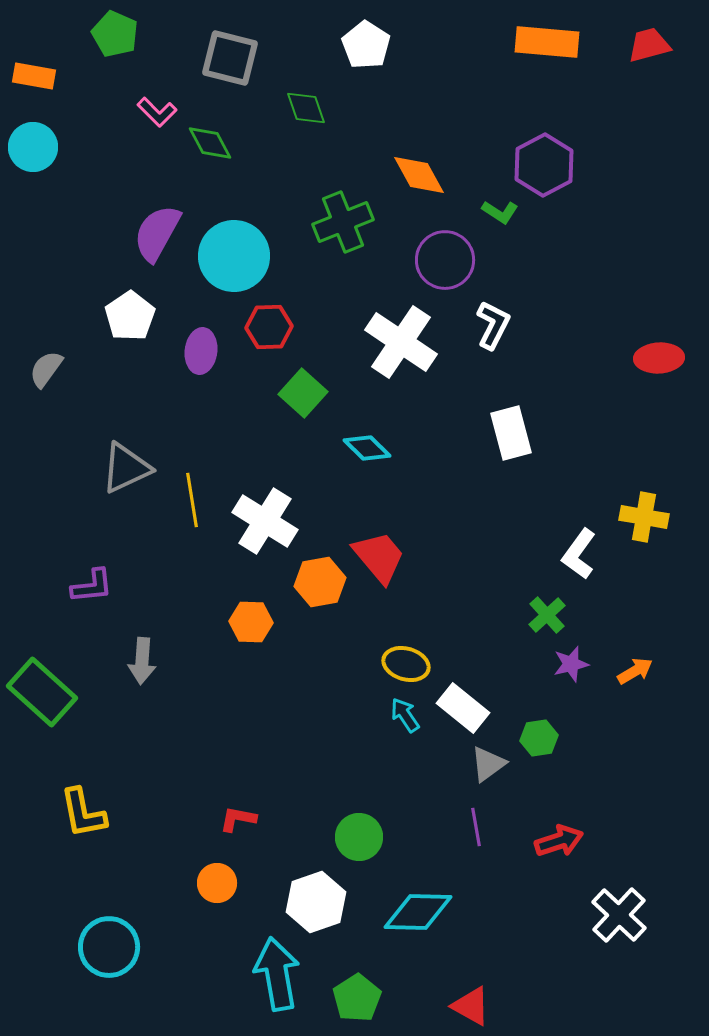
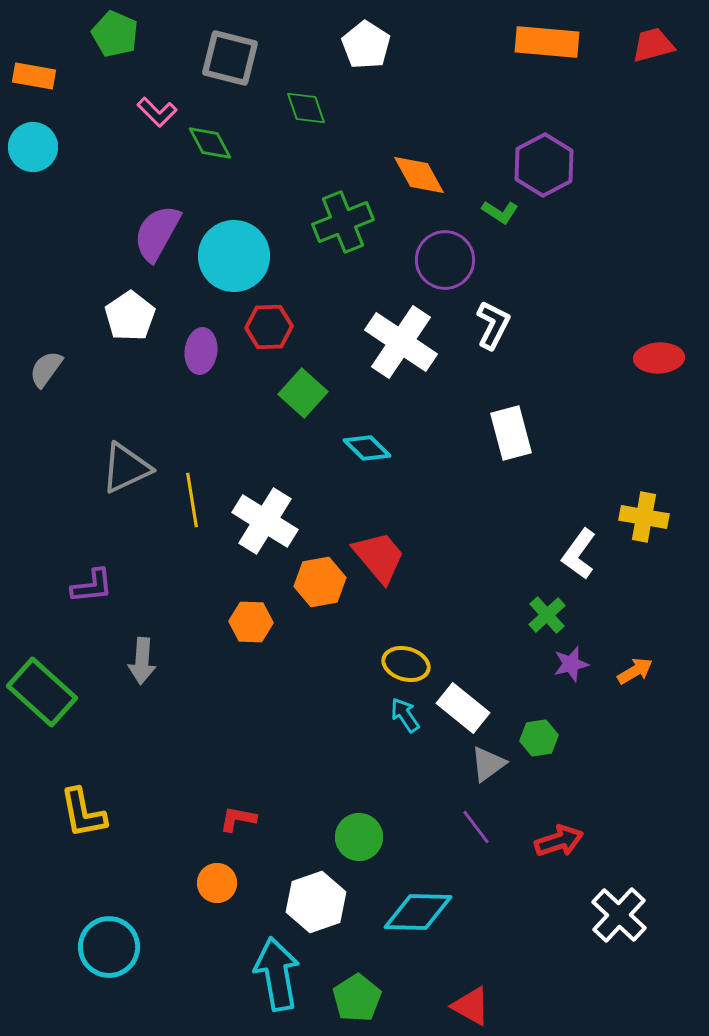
red trapezoid at (649, 45): moved 4 px right
purple line at (476, 827): rotated 27 degrees counterclockwise
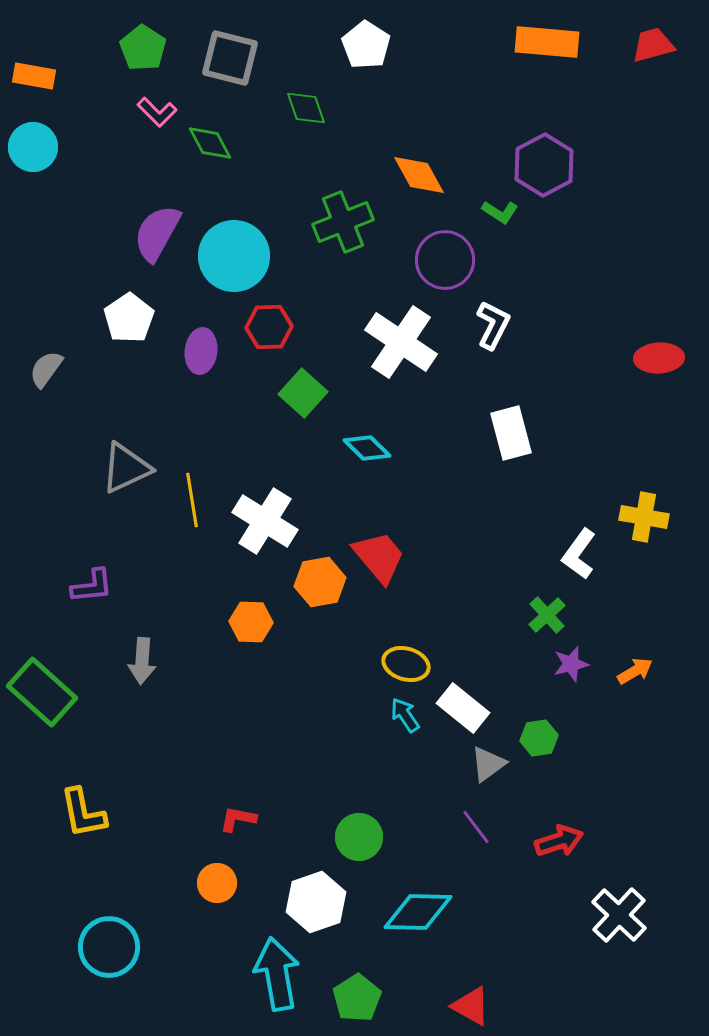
green pentagon at (115, 34): moved 28 px right, 14 px down; rotated 9 degrees clockwise
white pentagon at (130, 316): moved 1 px left, 2 px down
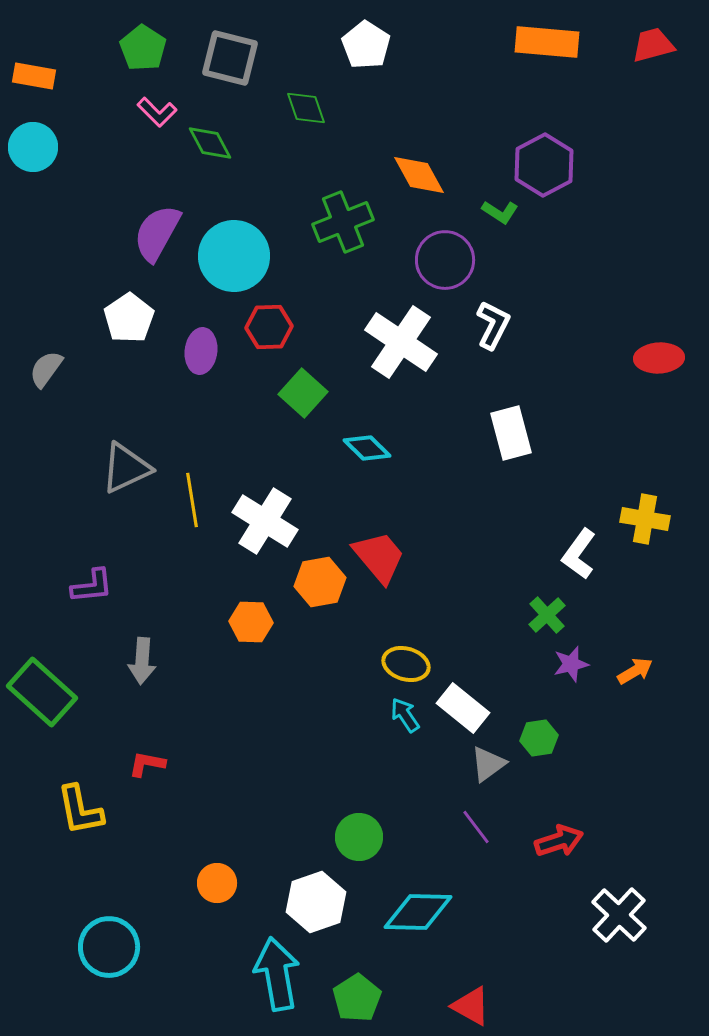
yellow cross at (644, 517): moved 1 px right, 2 px down
yellow L-shape at (83, 813): moved 3 px left, 3 px up
red L-shape at (238, 819): moved 91 px left, 55 px up
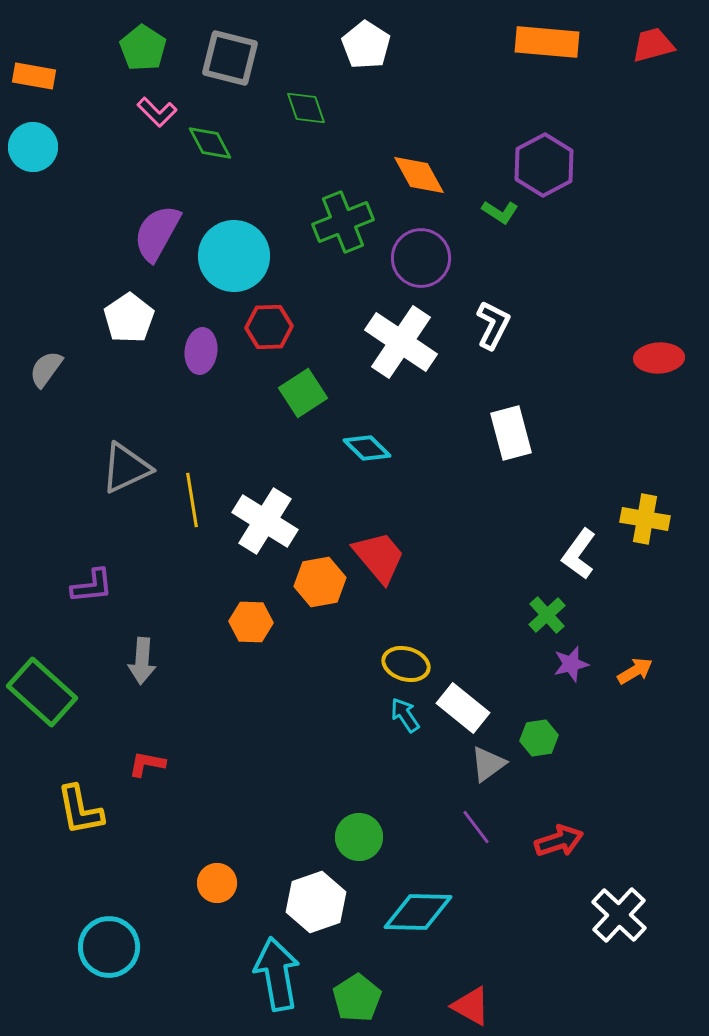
purple circle at (445, 260): moved 24 px left, 2 px up
green square at (303, 393): rotated 15 degrees clockwise
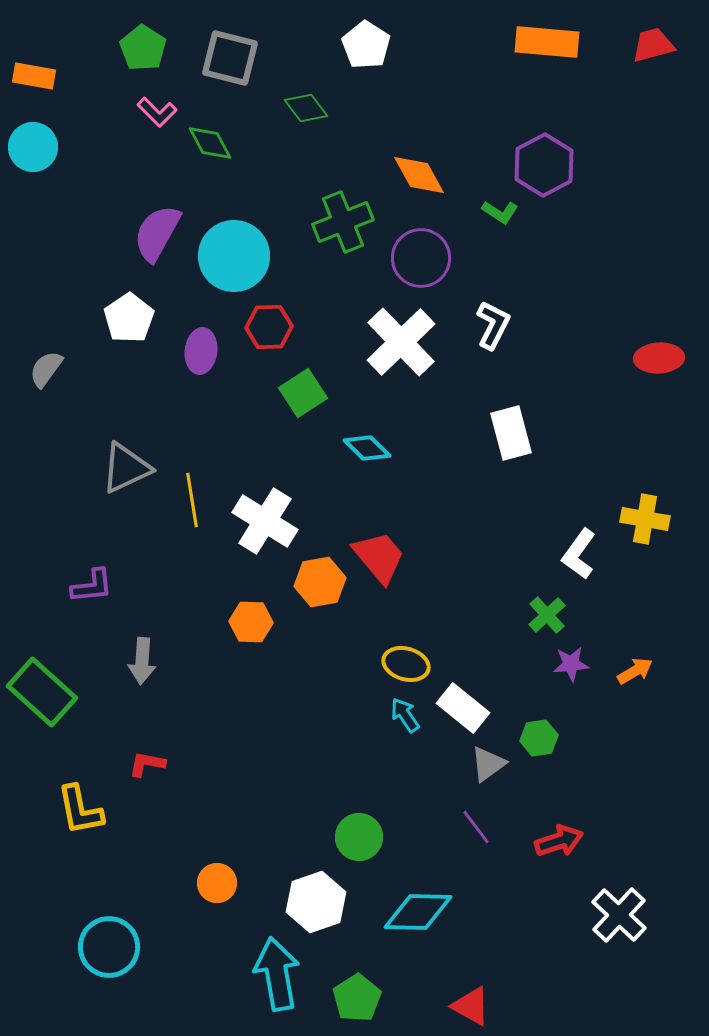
green diamond at (306, 108): rotated 18 degrees counterclockwise
white cross at (401, 342): rotated 12 degrees clockwise
purple star at (571, 664): rotated 9 degrees clockwise
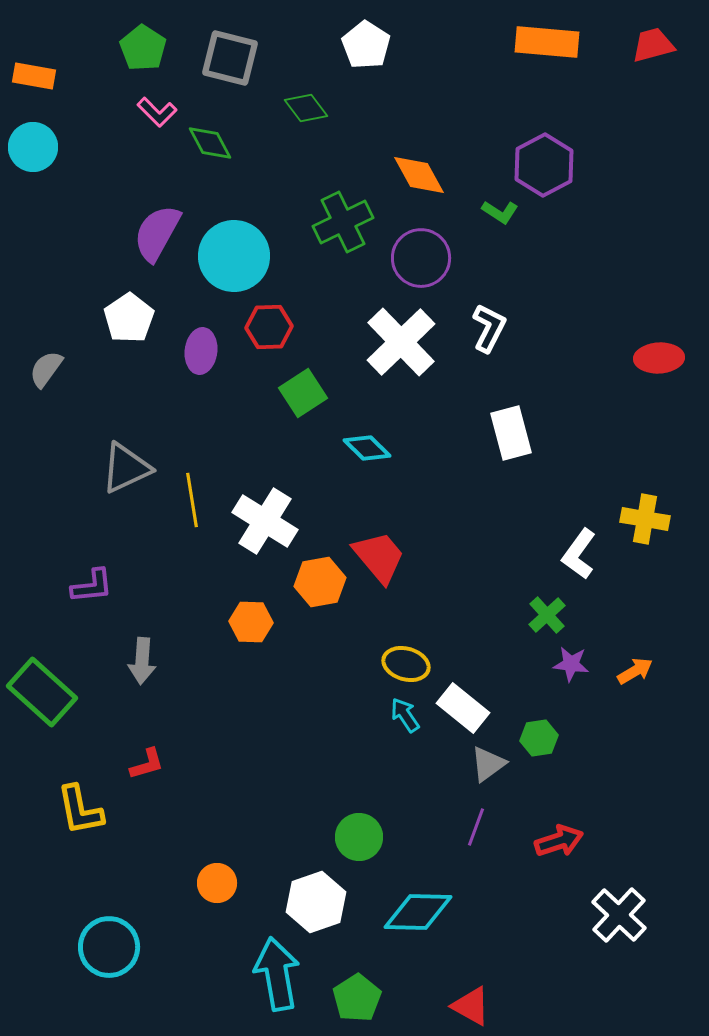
green cross at (343, 222): rotated 4 degrees counterclockwise
white L-shape at (493, 325): moved 4 px left, 3 px down
purple star at (571, 664): rotated 12 degrees clockwise
red L-shape at (147, 764): rotated 153 degrees clockwise
purple line at (476, 827): rotated 57 degrees clockwise
